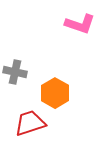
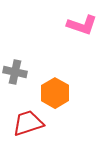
pink L-shape: moved 2 px right, 1 px down
red trapezoid: moved 2 px left
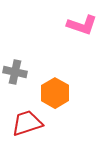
red trapezoid: moved 1 px left
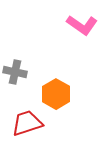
pink L-shape: rotated 16 degrees clockwise
orange hexagon: moved 1 px right, 1 px down
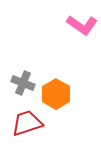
gray cross: moved 8 px right, 11 px down; rotated 10 degrees clockwise
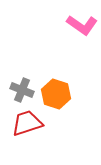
gray cross: moved 1 px left, 7 px down
orange hexagon: rotated 12 degrees counterclockwise
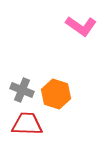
pink L-shape: moved 1 px left, 1 px down
red trapezoid: moved 1 px down; rotated 20 degrees clockwise
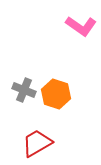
gray cross: moved 2 px right
red trapezoid: moved 10 px right, 19 px down; rotated 32 degrees counterclockwise
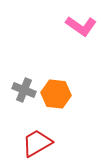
orange hexagon: rotated 12 degrees counterclockwise
